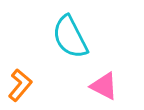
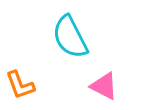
orange L-shape: rotated 120 degrees clockwise
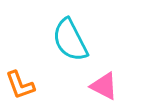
cyan semicircle: moved 3 px down
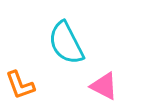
cyan semicircle: moved 4 px left, 3 px down
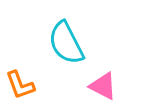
pink triangle: moved 1 px left
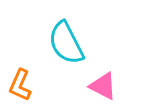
orange L-shape: rotated 44 degrees clockwise
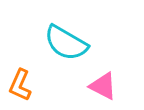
cyan semicircle: rotated 33 degrees counterclockwise
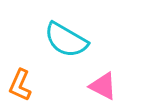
cyan semicircle: moved 3 px up
